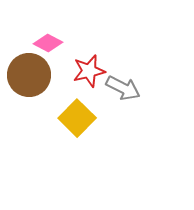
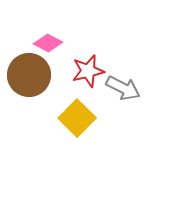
red star: moved 1 px left
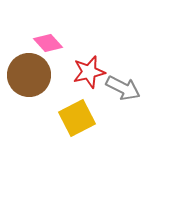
pink diamond: rotated 20 degrees clockwise
red star: moved 1 px right, 1 px down
yellow square: rotated 18 degrees clockwise
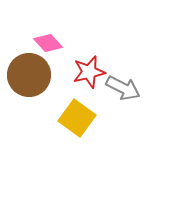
yellow square: rotated 27 degrees counterclockwise
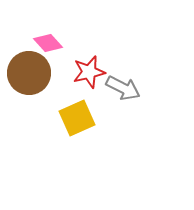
brown circle: moved 2 px up
yellow square: rotated 30 degrees clockwise
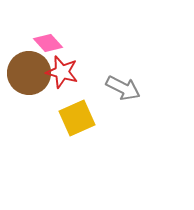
red star: moved 27 px left; rotated 28 degrees clockwise
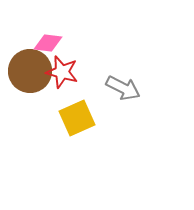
pink diamond: rotated 40 degrees counterclockwise
brown circle: moved 1 px right, 2 px up
